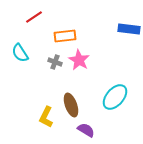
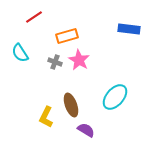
orange rectangle: moved 2 px right; rotated 10 degrees counterclockwise
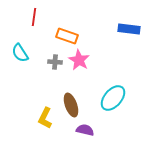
red line: rotated 48 degrees counterclockwise
orange rectangle: rotated 35 degrees clockwise
gray cross: rotated 16 degrees counterclockwise
cyan ellipse: moved 2 px left, 1 px down
yellow L-shape: moved 1 px left, 1 px down
purple semicircle: moved 1 px left; rotated 18 degrees counterclockwise
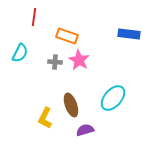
blue rectangle: moved 5 px down
cyan semicircle: rotated 120 degrees counterclockwise
purple semicircle: rotated 30 degrees counterclockwise
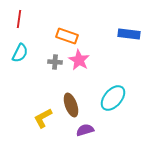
red line: moved 15 px left, 2 px down
yellow L-shape: moved 2 px left; rotated 35 degrees clockwise
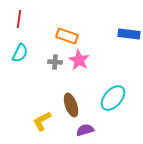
yellow L-shape: moved 1 px left, 3 px down
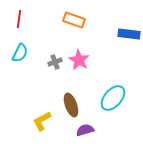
orange rectangle: moved 7 px right, 16 px up
gray cross: rotated 24 degrees counterclockwise
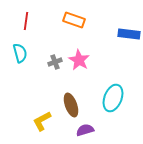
red line: moved 7 px right, 2 px down
cyan semicircle: rotated 42 degrees counterclockwise
cyan ellipse: rotated 20 degrees counterclockwise
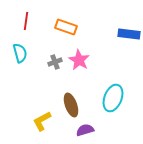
orange rectangle: moved 8 px left, 7 px down
